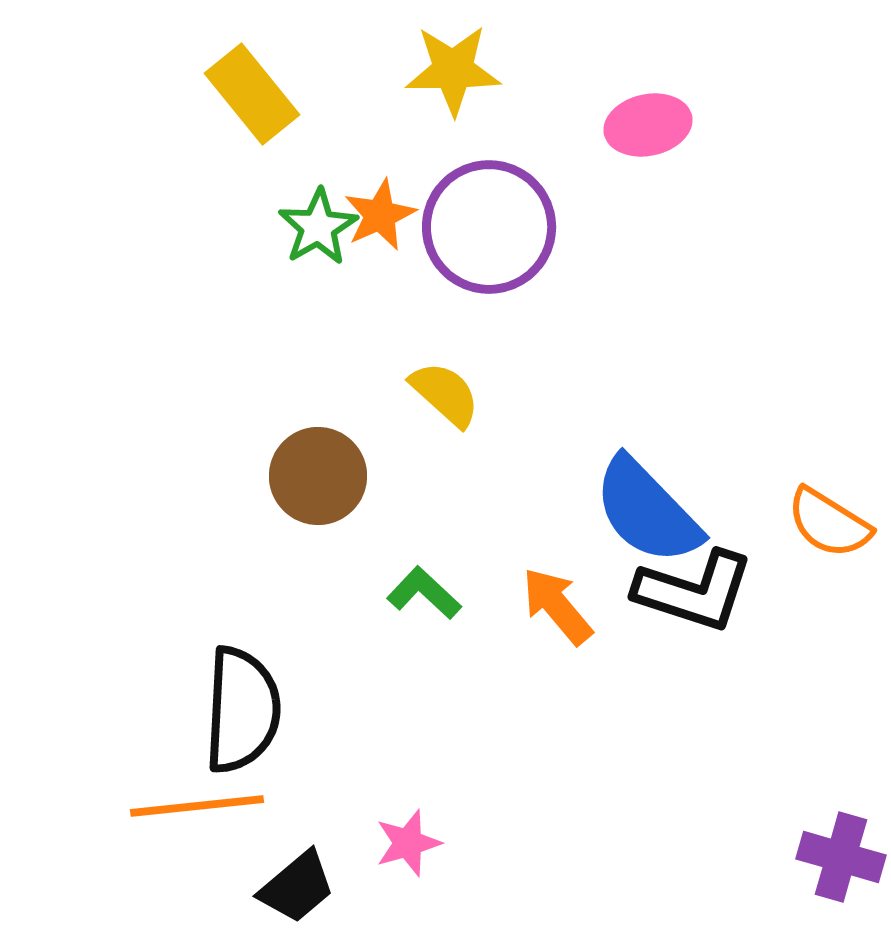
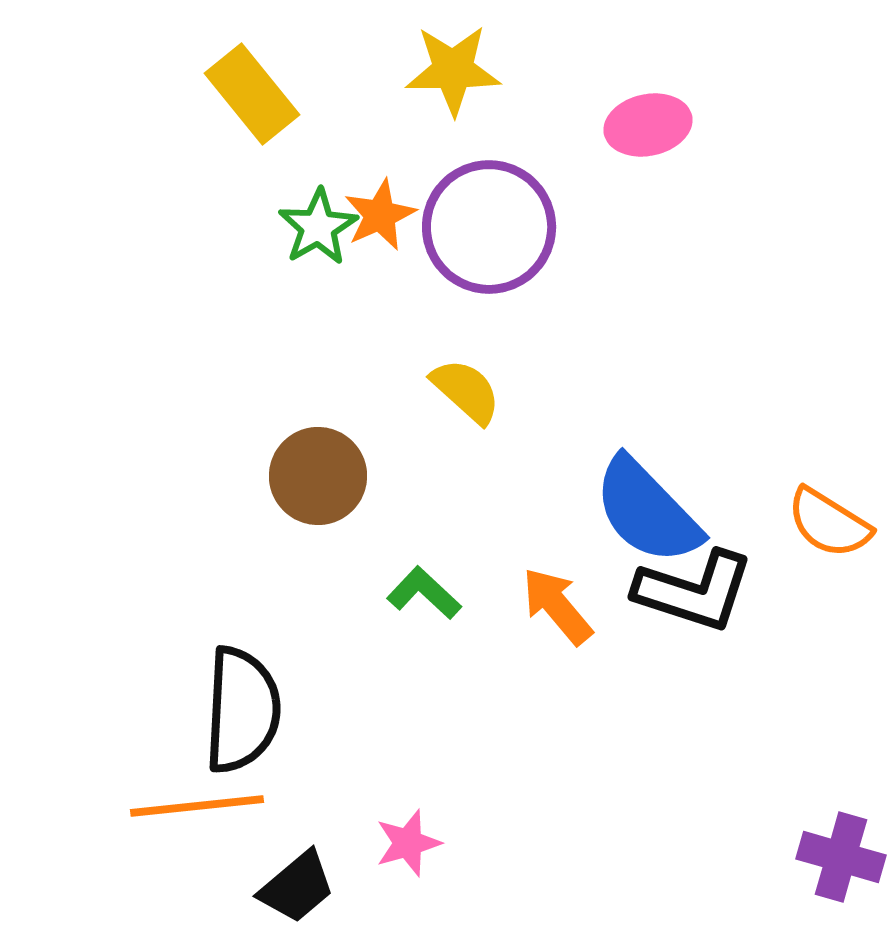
yellow semicircle: moved 21 px right, 3 px up
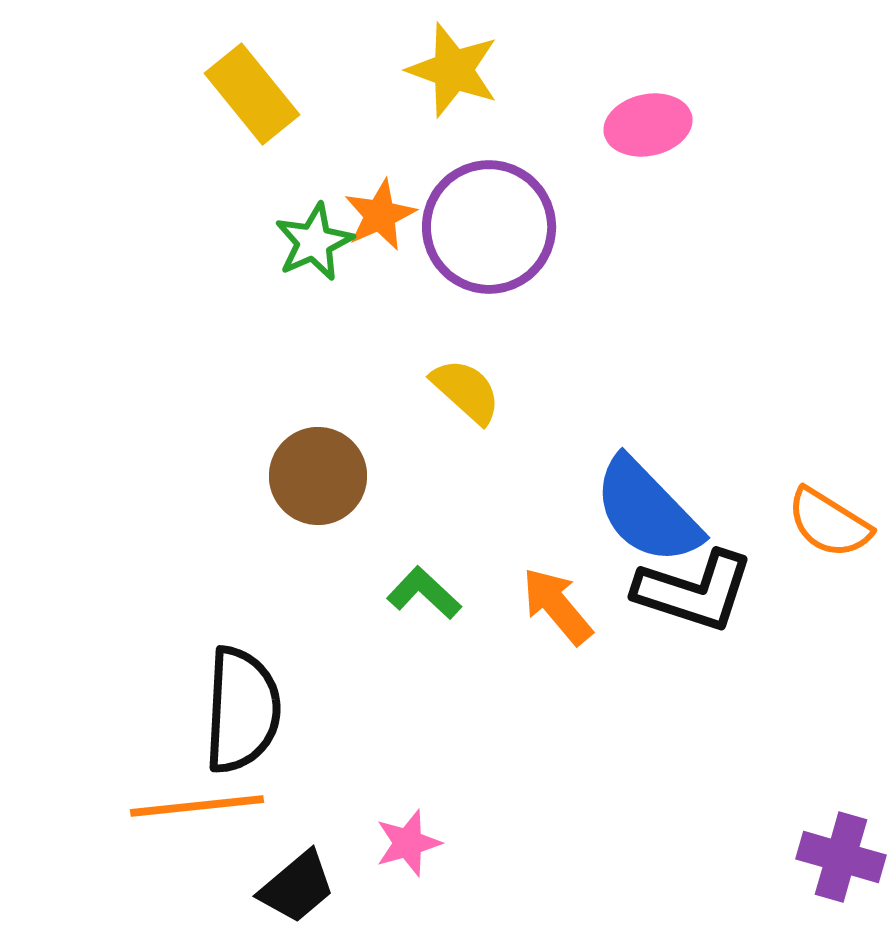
yellow star: rotated 20 degrees clockwise
green star: moved 4 px left, 15 px down; rotated 6 degrees clockwise
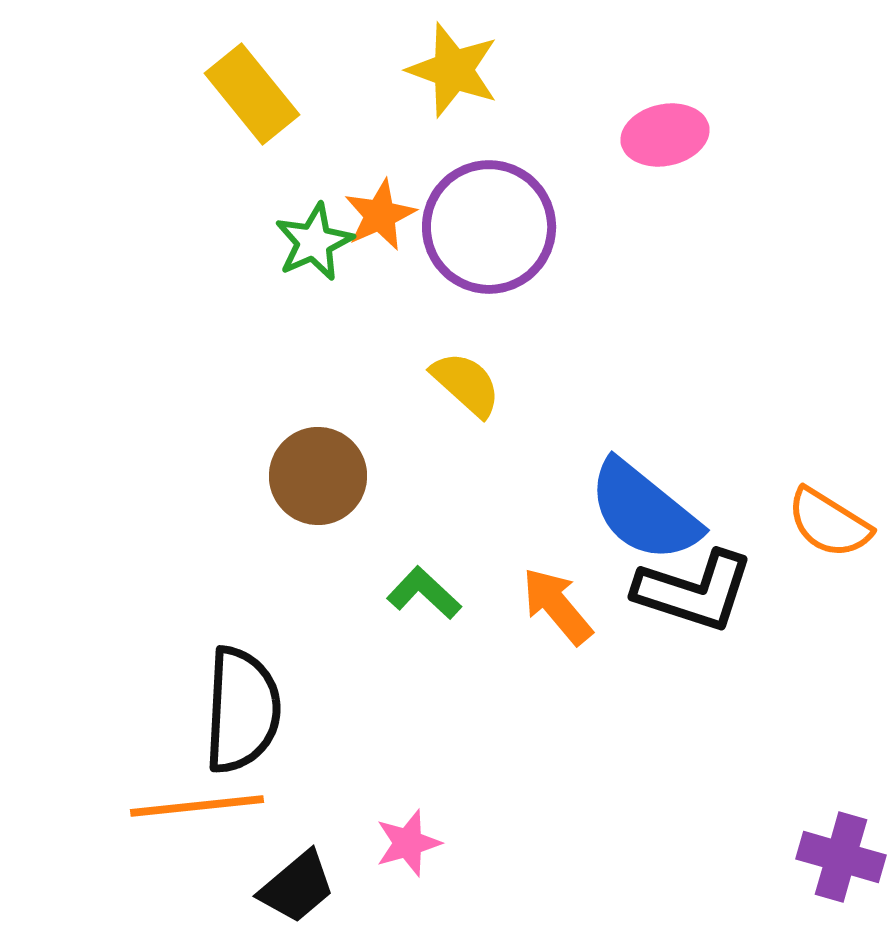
pink ellipse: moved 17 px right, 10 px down
yellow semicircle: moved 7 px up
blue semicircle: moved 3 px left; rotated 7 degrees counterclockwise
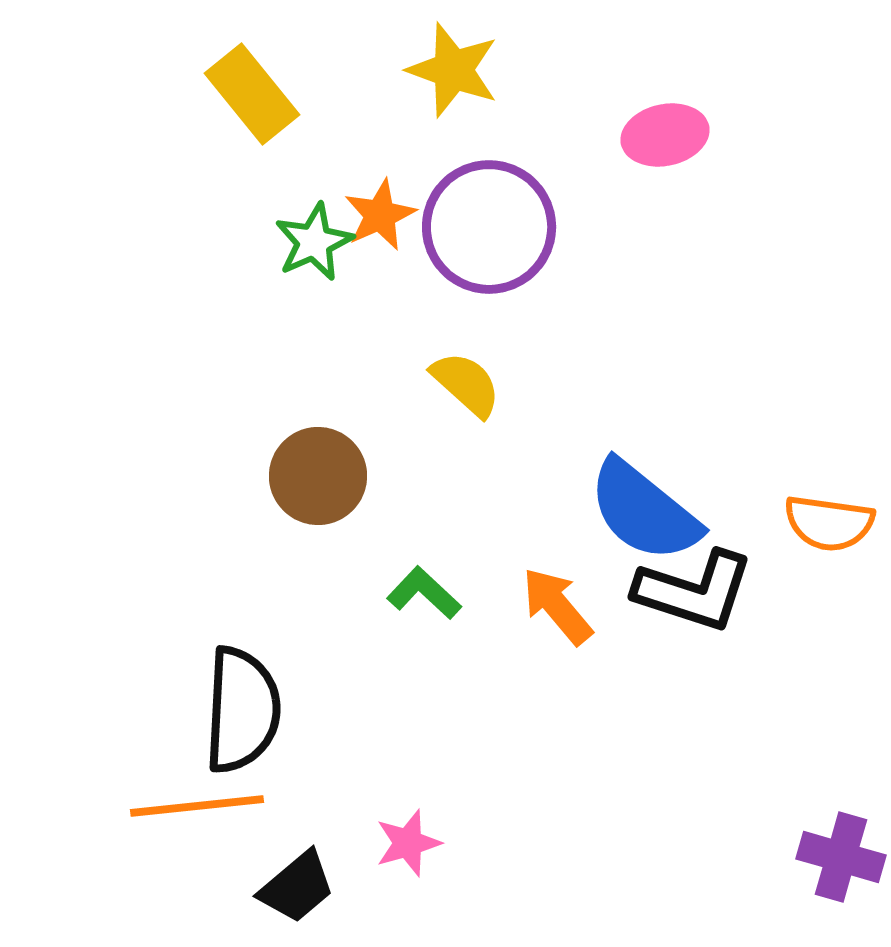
orange semicircle: rotated 24 degrees counterclockwise
